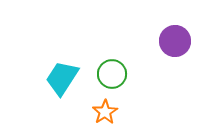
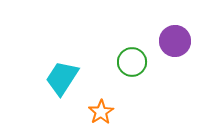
green circle: moved 20 px right, 12 px up
orange star: moved 4 px left
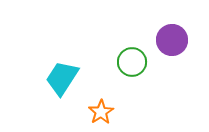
purple circle: moved 3 px left, 1 px up
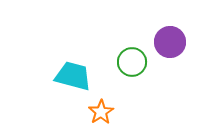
purple circle: moved 2 px left, 2 px down
cyan trapezoid: moved 11 px right, 2 px up; rotated 72 degrees clockwise
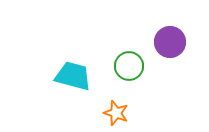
green circle: moved 3 px left, 4 px down
orange star: moved 15 px right, 1 px down; rotated 20 degrees counterclockwise
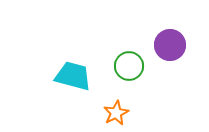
purple circle: moved 3 px down
orange star: rotated 25 degrees clockwise
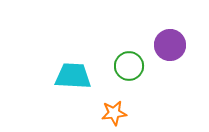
cyan trapezoid: rotated 12 degrees counterclockwise
orange star: moved 2 px left; rotated 20 degrees clockwise
